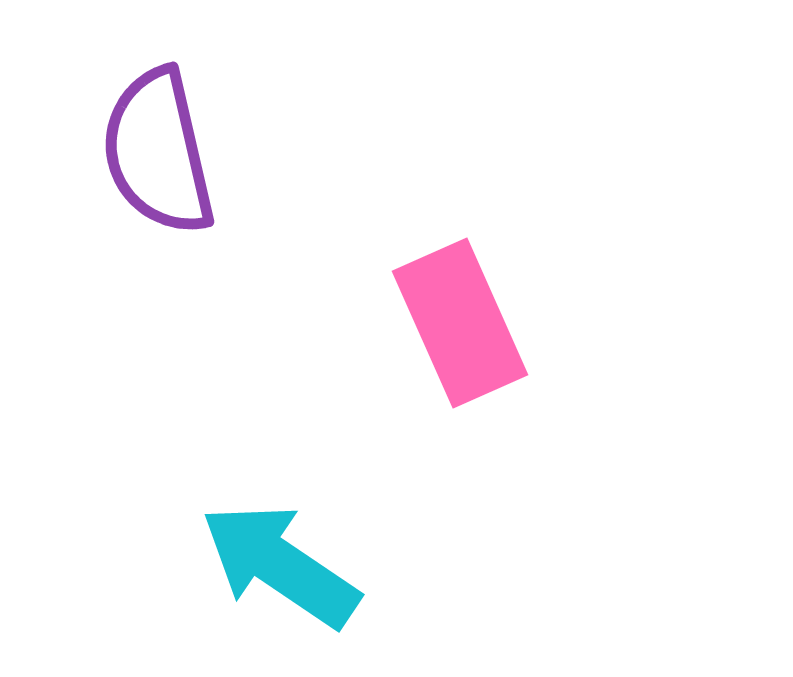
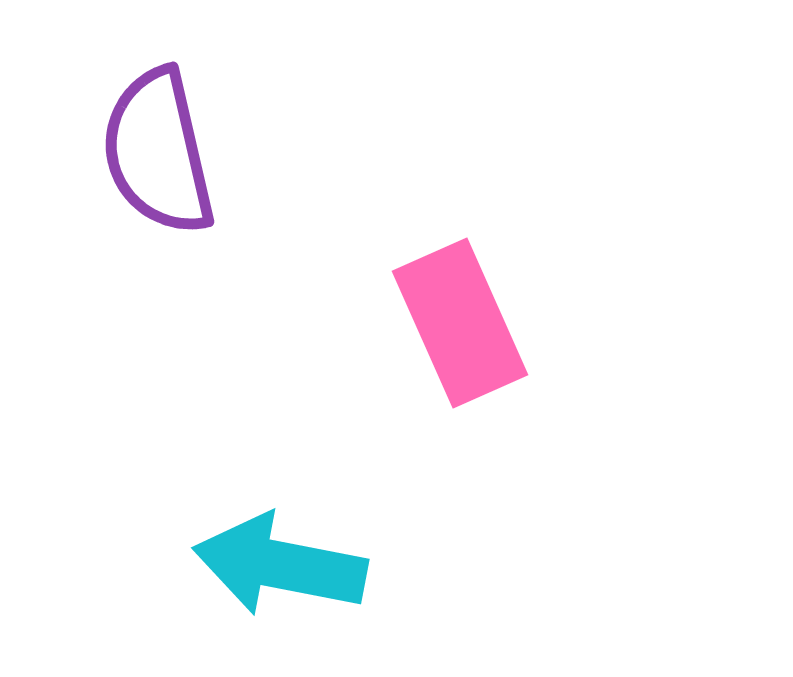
cyan arrow: rotated 23 degrees counterclockwise
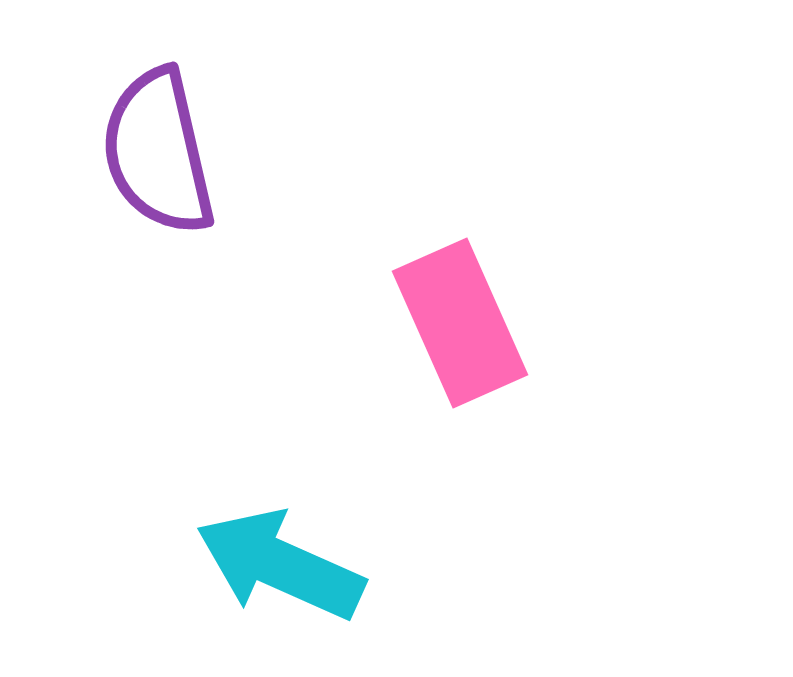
cyan arrow: rotated 13 degrees clockwise
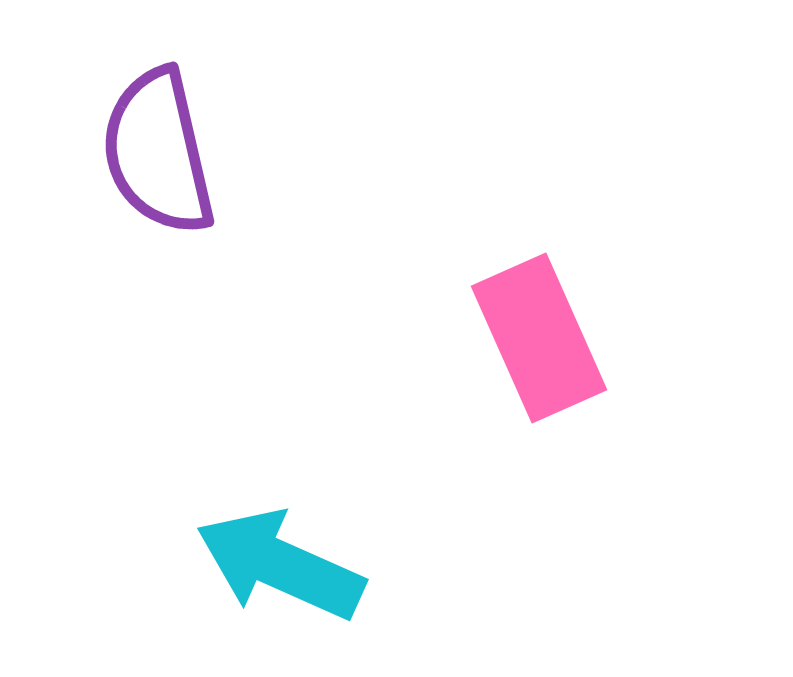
pink rectangle: moved 79 px right, 15 px down
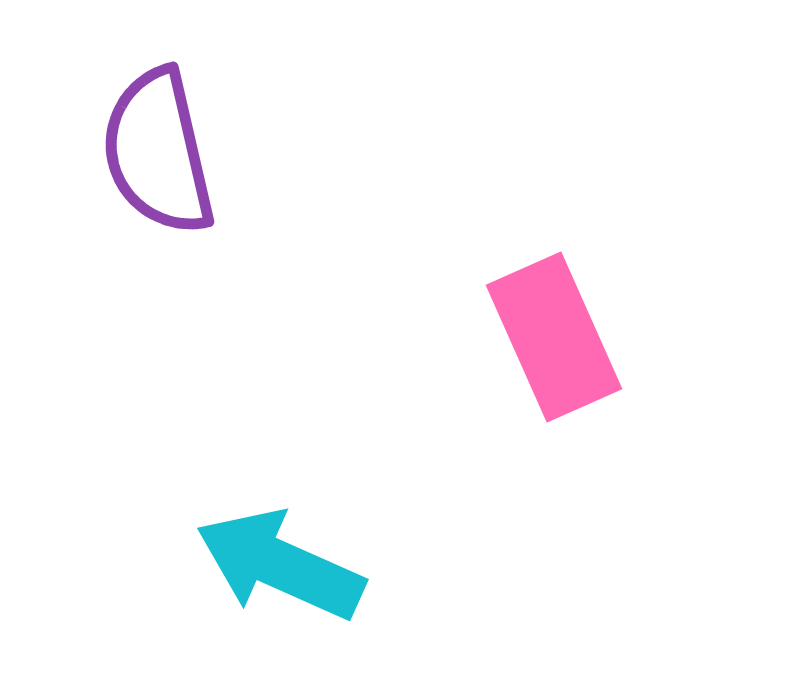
pink rectangle: moved 15 px right, 1 px up
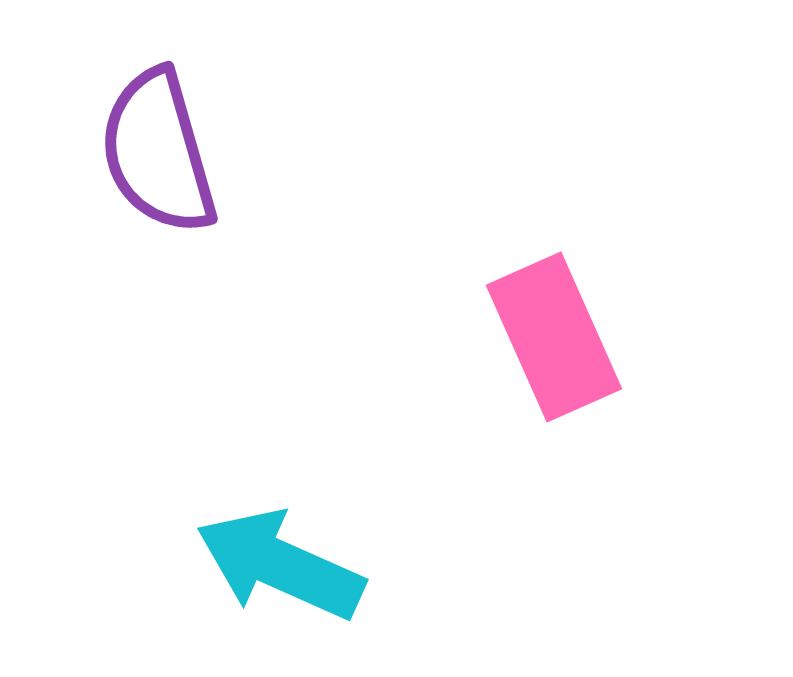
purple semicircle: rotated 3 degrees counterclockwise
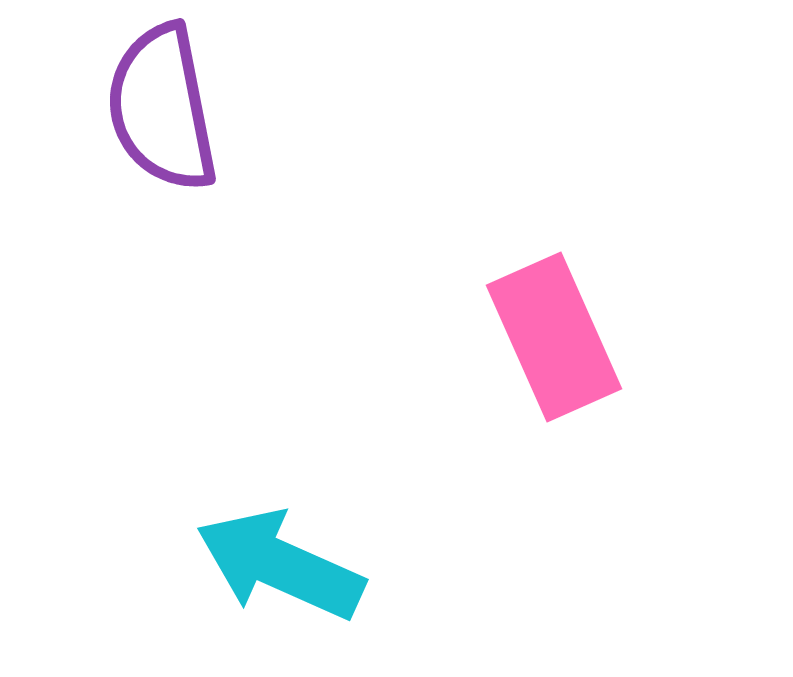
purple semicircle: moved 4 px right, 44 px up; rotated 5 degrees clockwise
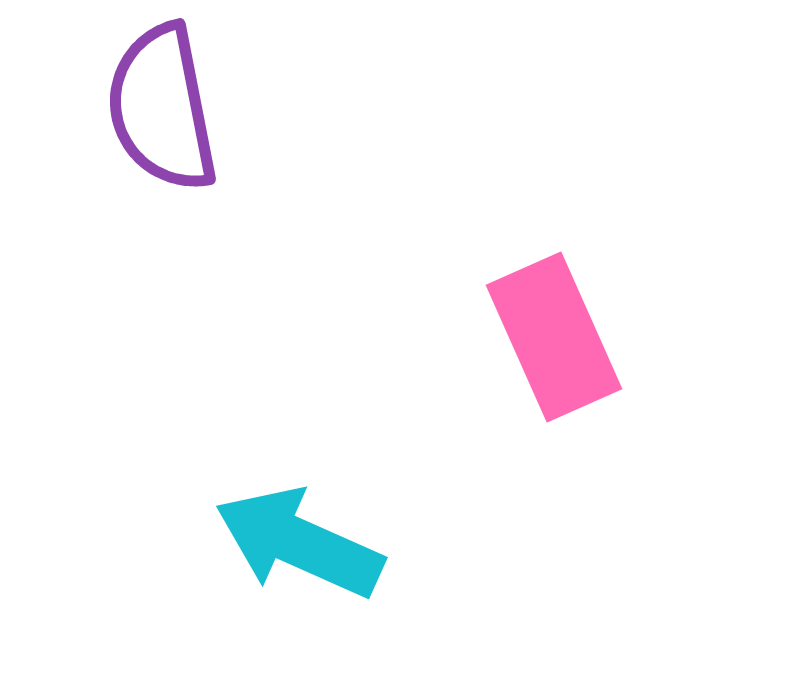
cyan arrow: moved 19 px right, 22 px up
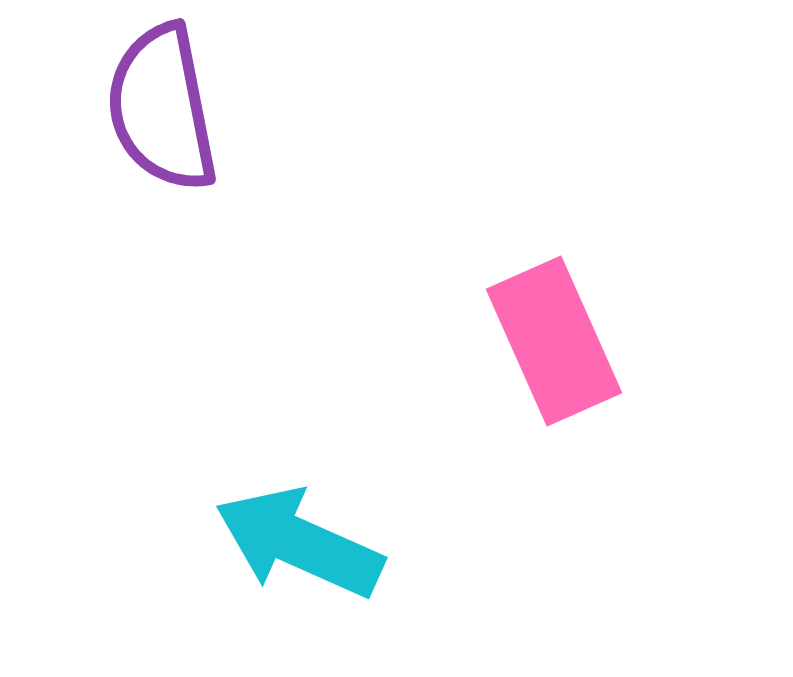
pink rectangle: moved 4 px down
